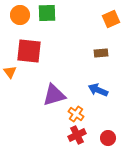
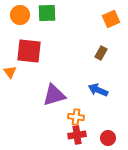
brown rectangle: rotated 56 degrees counterclockwise
orange cross: moved 3 px down; rotated 28 degrees counterclockwise
red cross: rotated 18 degrees clockwise
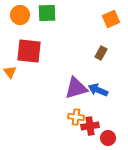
purple triangle: moved 22 px right, 7 px up
red cross: moved 13 px right, 9 px up
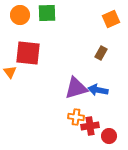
red square: moved 1 px left, 2 px down
blue arrow: rotated 12 degrees counterclockwise
red circle: moved 1 px right, 2 px up
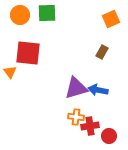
brown rectangle: moved 1 px right, 1 px up
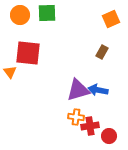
purple triangle: moved 2 px right, 2 px down
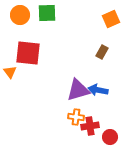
red circle: moved 1 px right, 1 px down
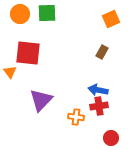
orange circle: moved 1 px up
purple triangle: moved 37 px left, 10 px down; rotated 30 degrees counterclockwise
red cross: moved 9 px right, 20 px up
red circle: moved 1 px right, 1 px down
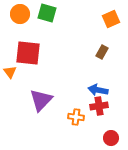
green square: rotated 18 degrees clockwise
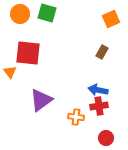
purple triangle: rotated 10 degrees clockwise
red circle: moved 5 px left
